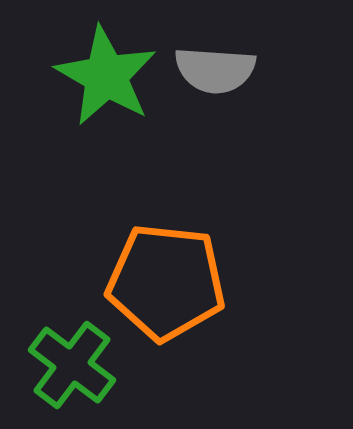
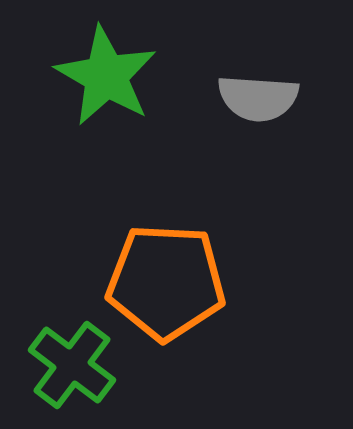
gray semicircle: moved 43 px right, 28 px down
orange pentagon: rotated 3 degrees counterclockwise
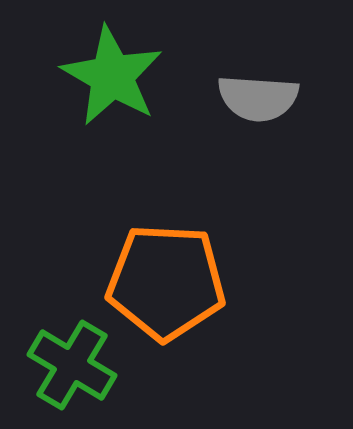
green star: moved 6 px right
green cross: rotated 6 degrees counterclockwise
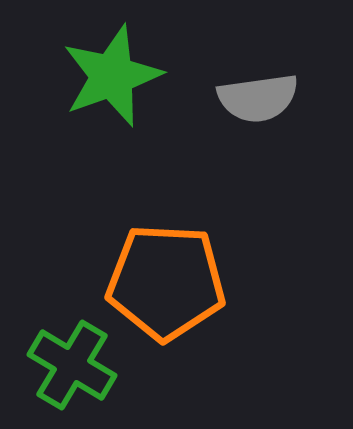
green star: rotated 22 degrees clockwise
gray semicircle: rotated 12 degrees counterclockwise
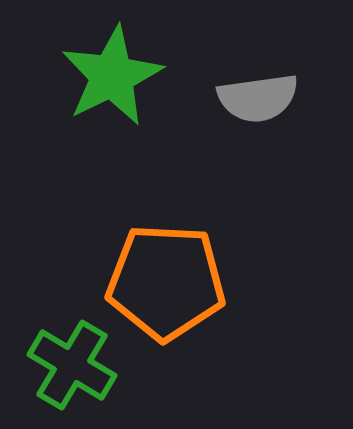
green star: rotated 6 degrees counterclockwise
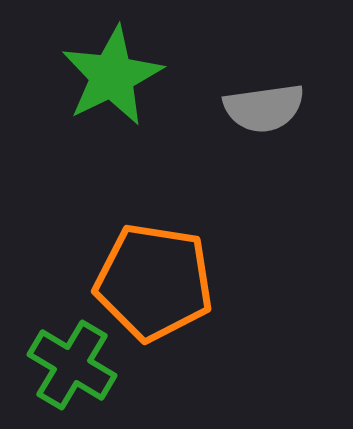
gray semicircle: moved 6 px right, 10 px down
orange pentagon: moved 12 px left; rotated 6 degrees clockwise
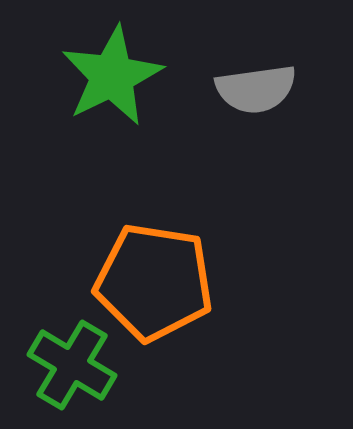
gray semicircle: moved 8 px left, 19 px up
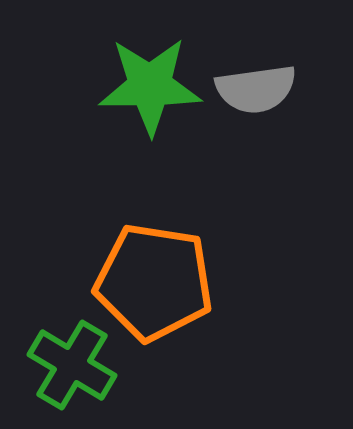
green star: moved 38 px right, 10 px down; rotated 26 degrees clockwise
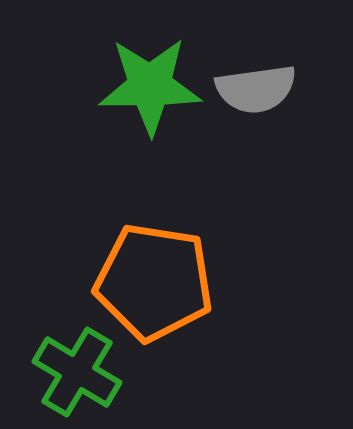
green cross: moved 5 px right, 7 px down
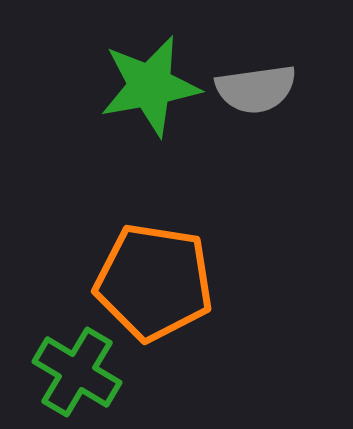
green star: rotated 10 degrees counterclockwise
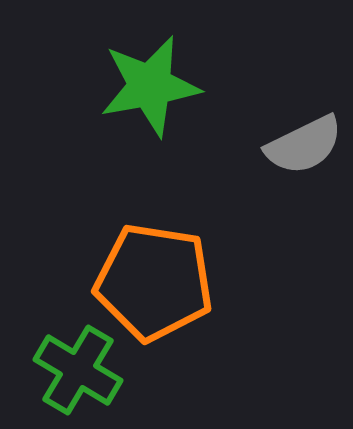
gray semicircle: moved 48 px right, 56 px down; rotated 18 degrees counterclockwise
green cross: moved 1 px right, 2 px up
